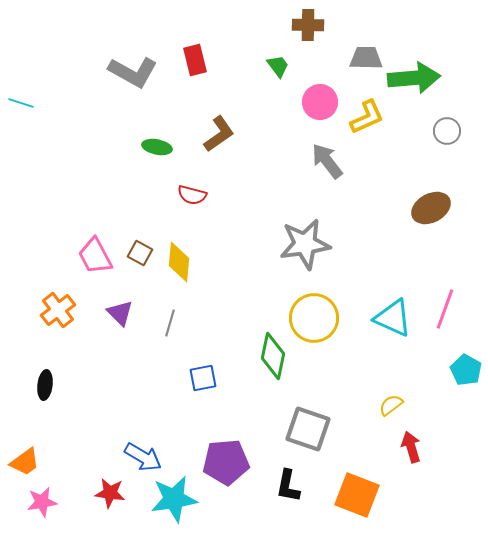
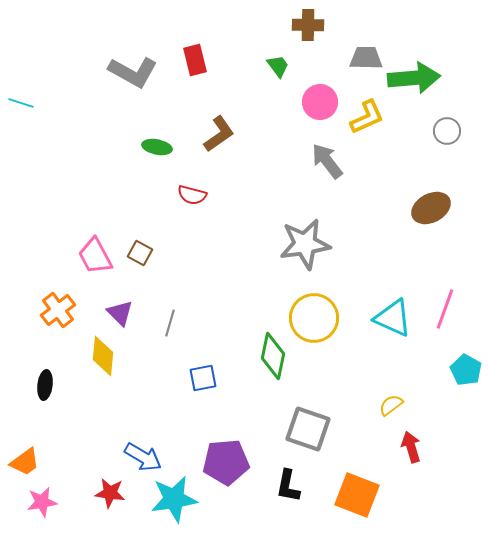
yellow diamond: moved 76 px left, 94 px down
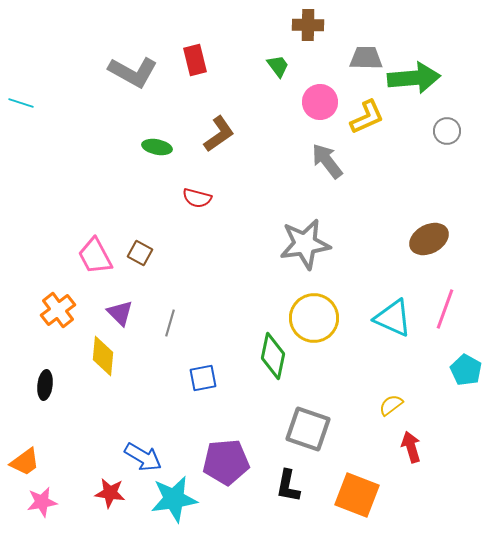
red semicircle: moved 5 px right, 3 px down
brown ellipse: moved 2 px left, 31 px down
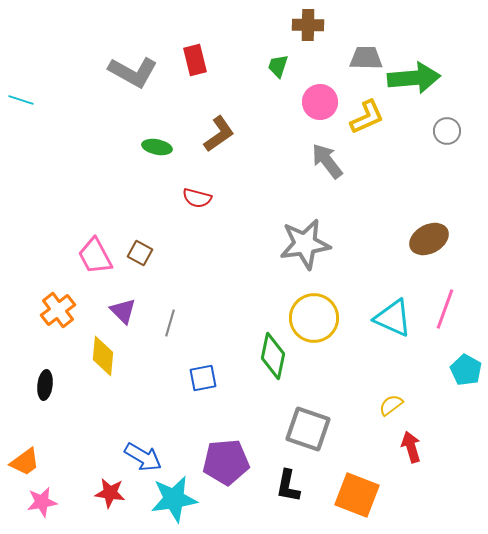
green trapezoid: rotated 125 degrees counterclockwise
cyan line: moved 3 px up
purple triangle: moved 3 px right, 2 px up
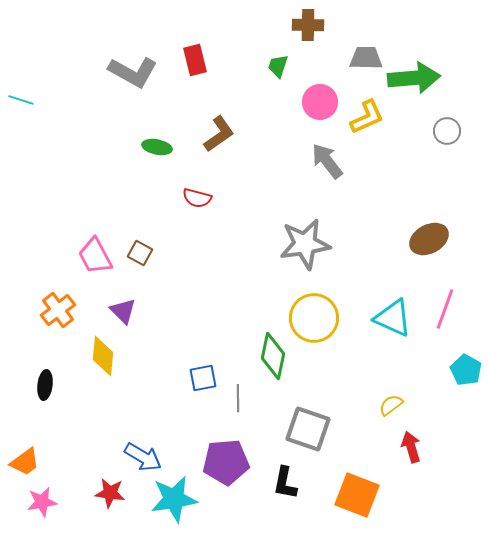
gray line: moved 68 px right, 75 px down; rotated 16 degrees counterclockwise
black L-shape: moved 3 px left, 3 px up
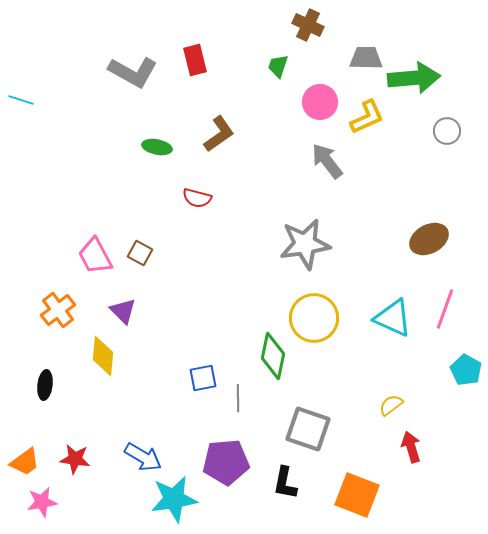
brown cross: rotated 24 degrees clockwise
red star: moved 35 px left, 34 px up
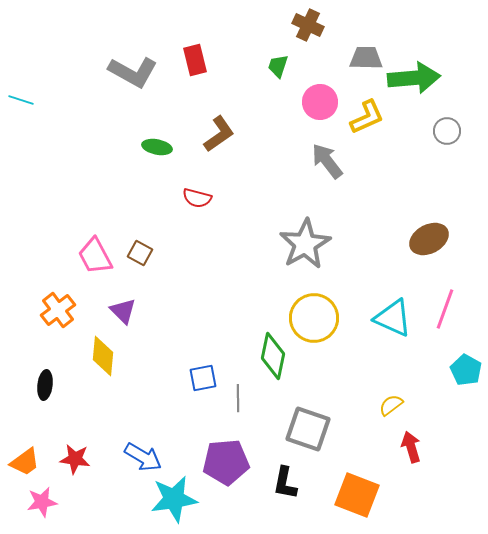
gray star: rotated 21 degrees counterclockwise
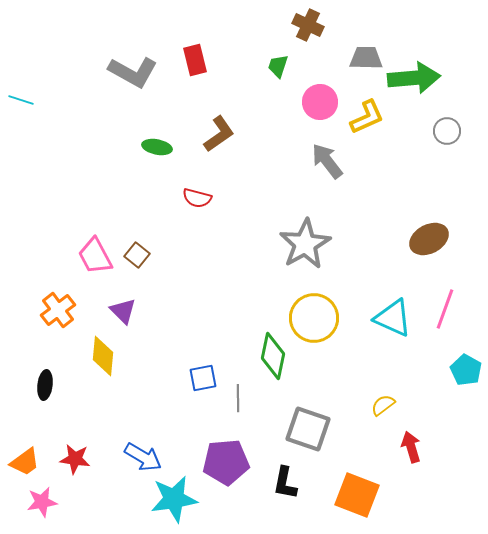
brown square: moved 3 px left, 2 px down; rotated 10 degrees clockwise
yellow semicircle: moved 8 px left
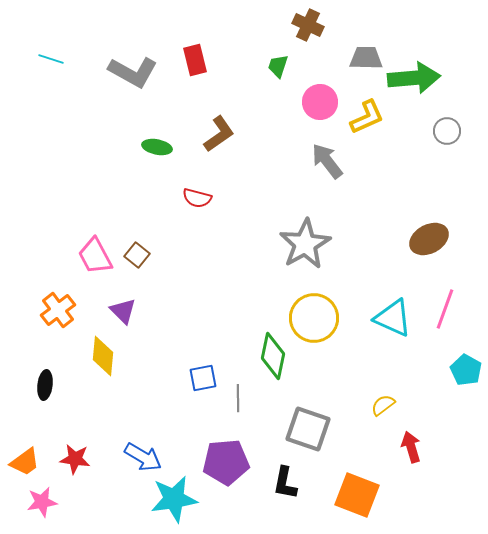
cyan line: moved 30 px right, 41 px up
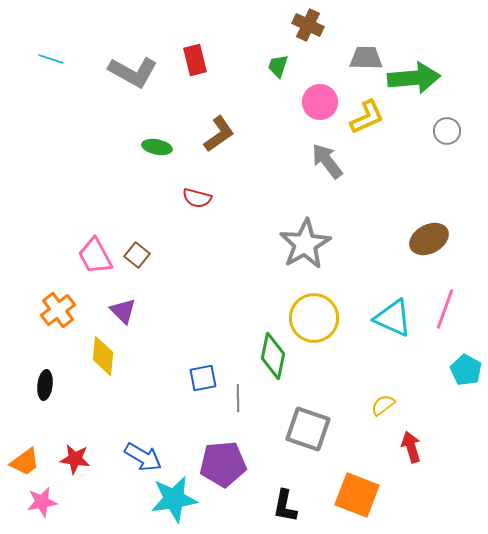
purple pentagon: moved 3 px left, 2 px down
black L-shape: moved 23 px down
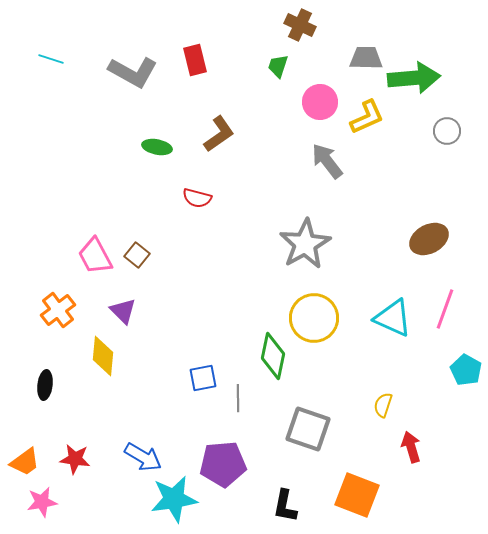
brown cross: moved 8 px left
yellow semicircle: rotated 35 degrees counterclockwise
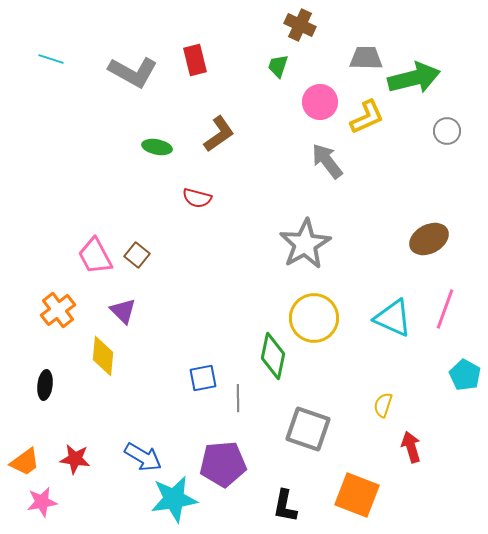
green arrow: rotated 9 degrees counterclockwise
cyan pentagon: moved 1 px left, 5 px down
